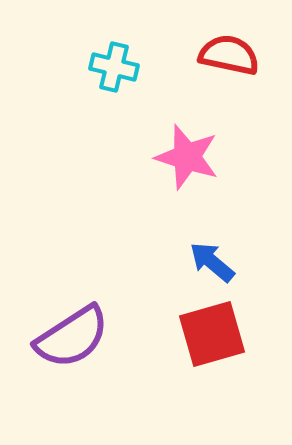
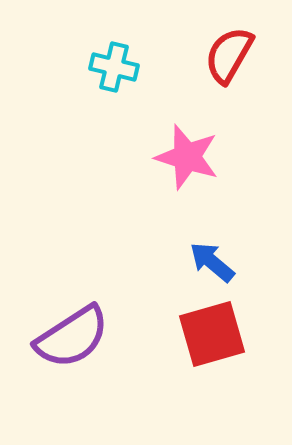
red semicircle: rotated 72 degrees counterclockwise
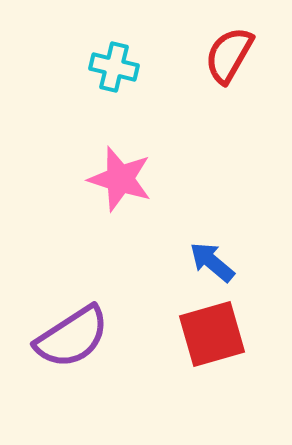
pink star: moved 67 px left, 22 px down
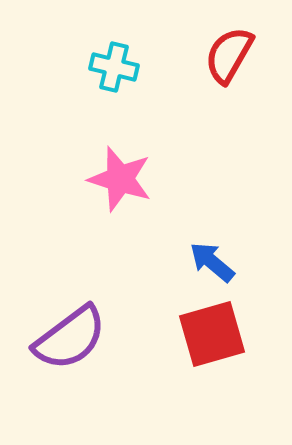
purple semicircle: moved 2 px left, 1 px down; rotated 4 degrees counterclockwise
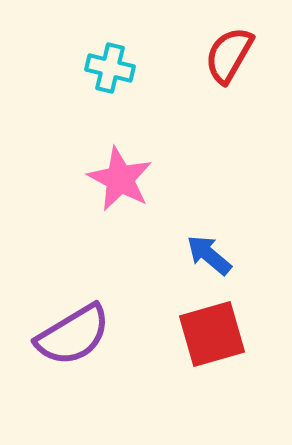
cyan cross: moved 4 px left, 1 px down
pink star: rotated 10 degrees clockwise
blue arrow: moved 3 px left, 7 px up
purple semicircle: moved 3 px right, 3 px up; rotated 6 degrees clockwise
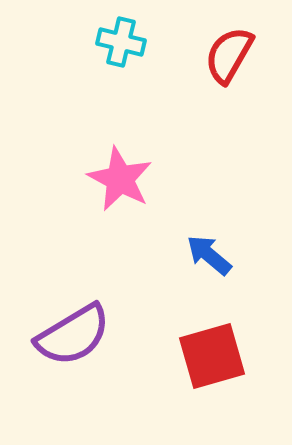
cyan cross: moved 11 px right, 26 px up
red square: moved 22 px down
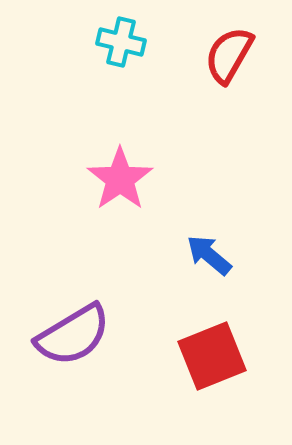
pink star: rotated 10 degrees clockwise
red square: rotated 6 degrees counterclockwise
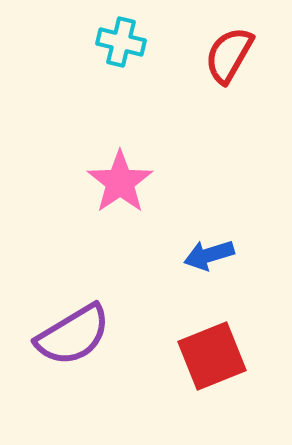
pink star: moved 3 px down
blue arrow: rotated 57 degrees counterclockwise
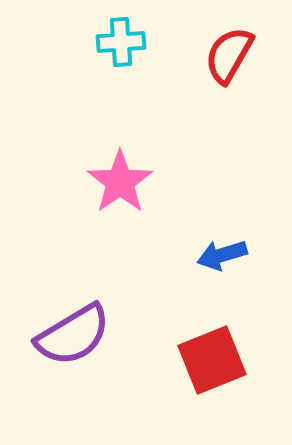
cyan cross: rotated 18 degrees counterclockwise
blue arrow: moved 13 px right
red square: moved 4 px down
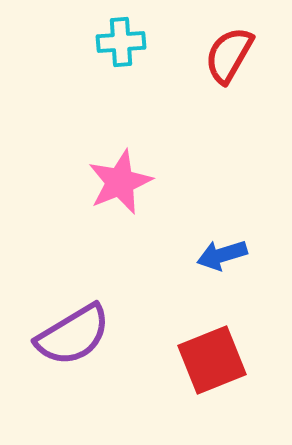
pink star: rotated 12 degrees clockwise
